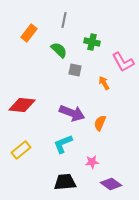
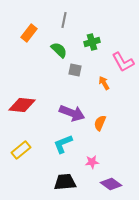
green cross: rotated 28 degrees counterclockwise
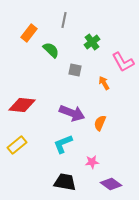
green cross: rotated 21 degrees counterclockwise
green semicircle: moved 8 px left
yellow rectangle: moved 4 px left, 5 px up
black trapezoid: rotated 15 degrees clockwise
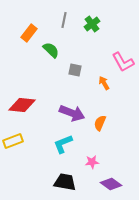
green cross: moved 18 px up
yellow rectangle: moved 4 px left, 4 px up; rotated 18 degrees clockwise
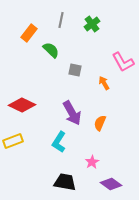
gray line: moved 3 px left
red diamond: rotated 20 degrees clockwise
purple arrow: rotated 40 degrees clockwise
cyan L-shape: moved 4 px left, 2 px up; rotated 35 degrees counterclockwise
pink star: rotated 24 degrees counterclockwise
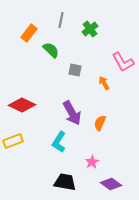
green cross: moved 2 px left, 5 px down
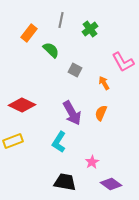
gray square: rotated 16 degrees clockwise
orange semicircle: moved 1 px right, 10 px up
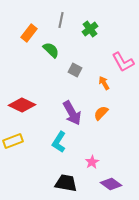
orange semicircle: rotated 21 degrees clockwise
black trapezoid: moved 1 px right, 1 px down
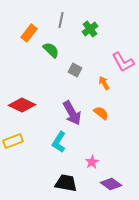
orange semicircle: rotated 84 degrees clockwise
